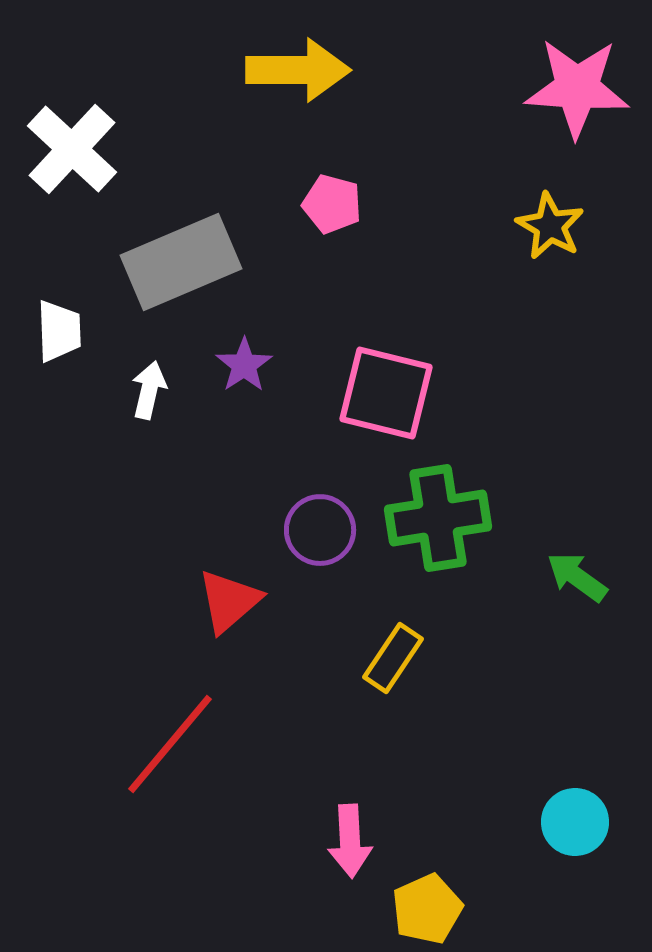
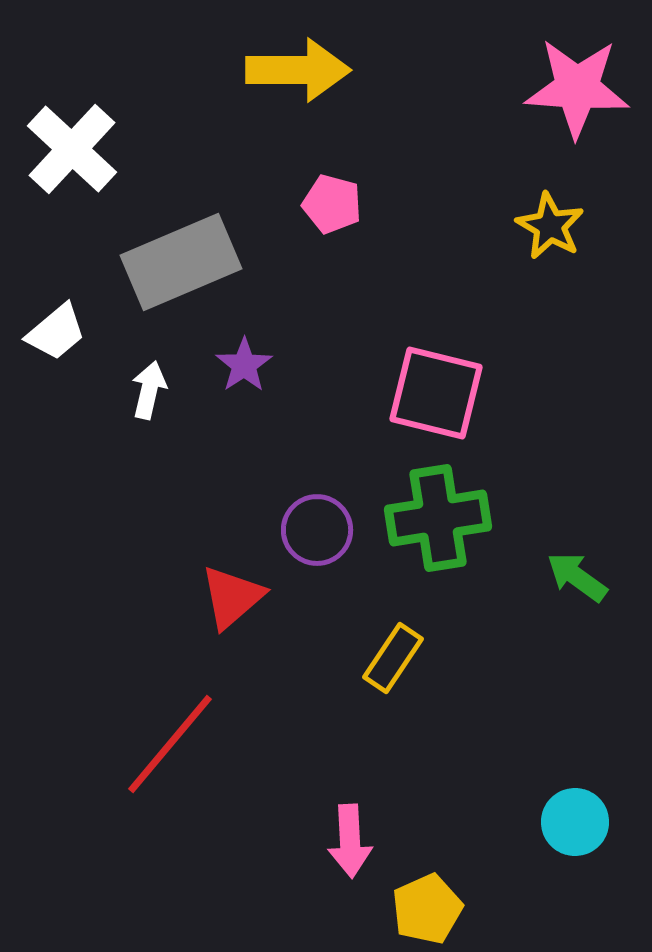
white trapezoid: moved 3 px left, 1 px down; rotated 52 degrees clockwise
pink square: moved 50 px right
purple circle: moved 3 px left
red triangle: moved 3 px right, 4 px up
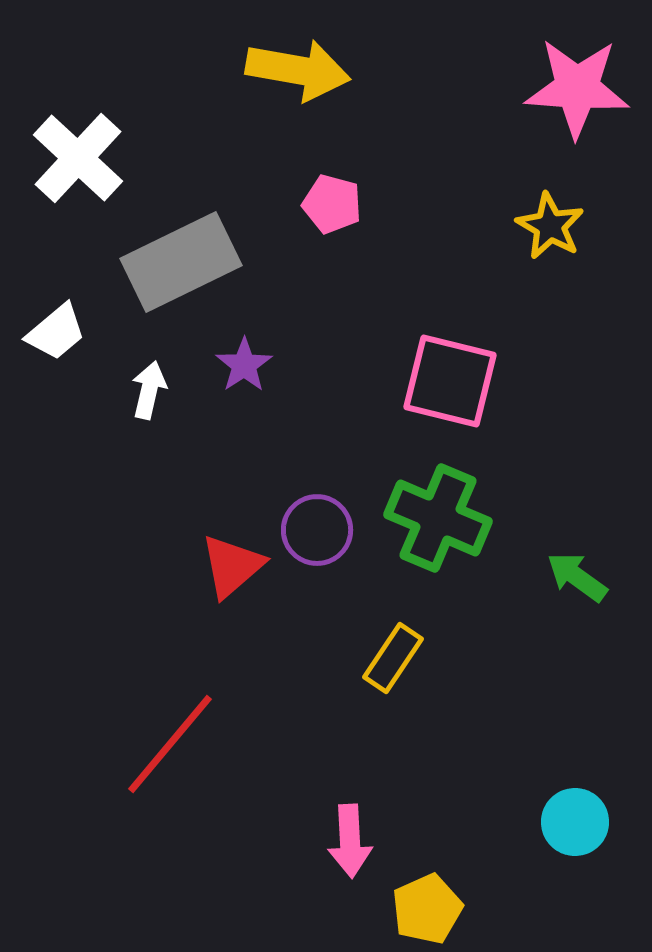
yellow arrow: rotated 10 degrees clockwise
white cross: moved 6 px right, 9 px down
gray rectangle: rotated 3 degrees counterclockwise
pink square: moved 14 px right, 12 px up
green cross: rotated 32 degrees clockwise
red triangle: moved 31 px up
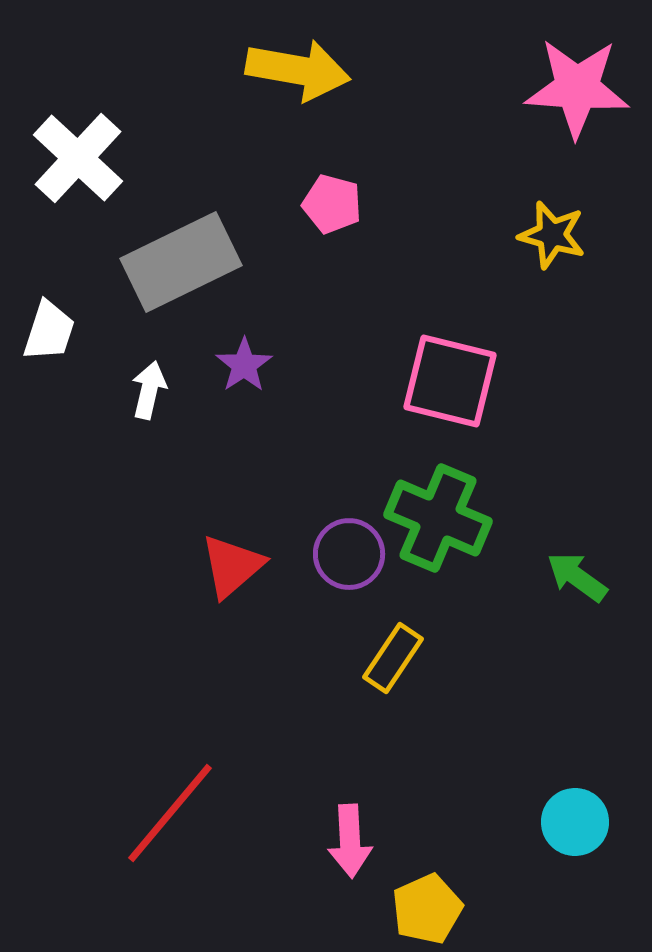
yellow star: moved 2 px right, 9 px down; rotated 14 degrees counterclockwise
white trapezoid: moved 7 px left, 1 px up; rotated 32 degrees counterclockwise
purple circle: moved 32 px right, 24 px down
red line: moved 69 px down
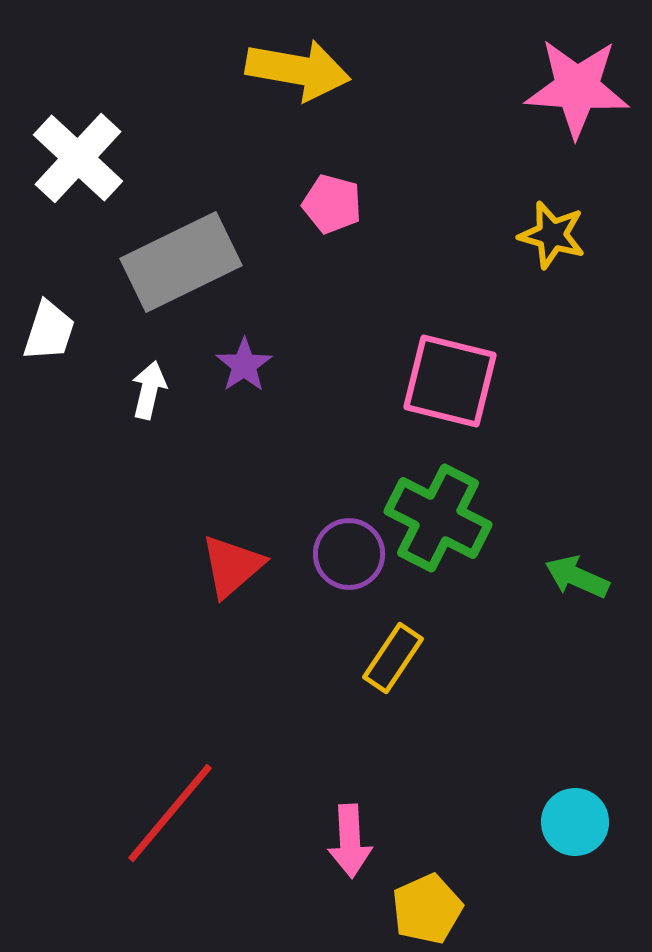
green cross: rotated 4 degrees clockwise
green arrow: rotated 12 degrees counterclockwise
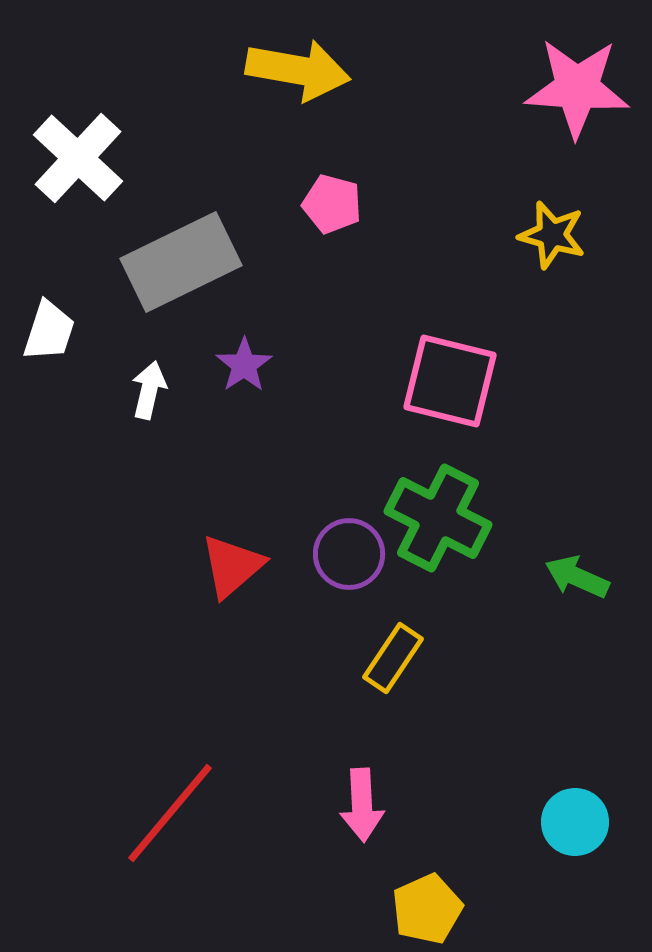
pink arrow: moved 12 px right, 36 px up
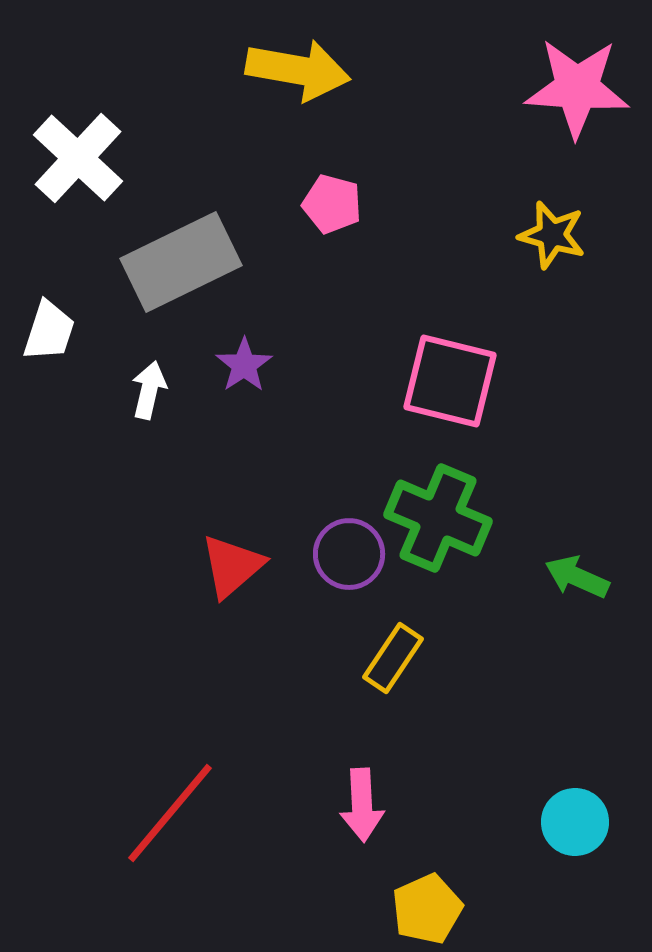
green cross: rotated 4 degrees counterclockwise
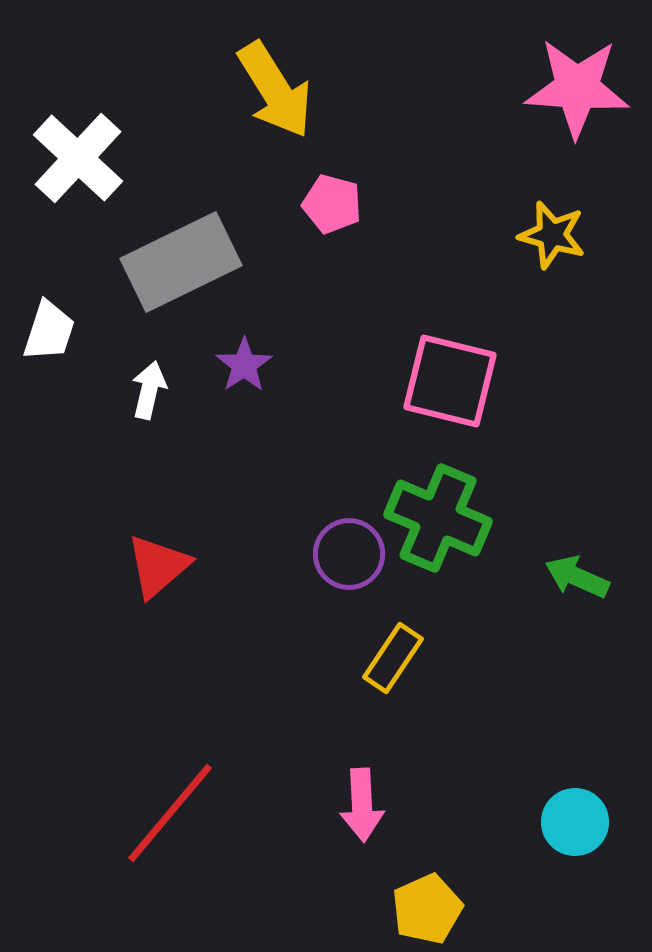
yellow arrow: moved 23 px left, 20 px down; rotated 48 degrees clockwise
red triangle: moved 74 px left
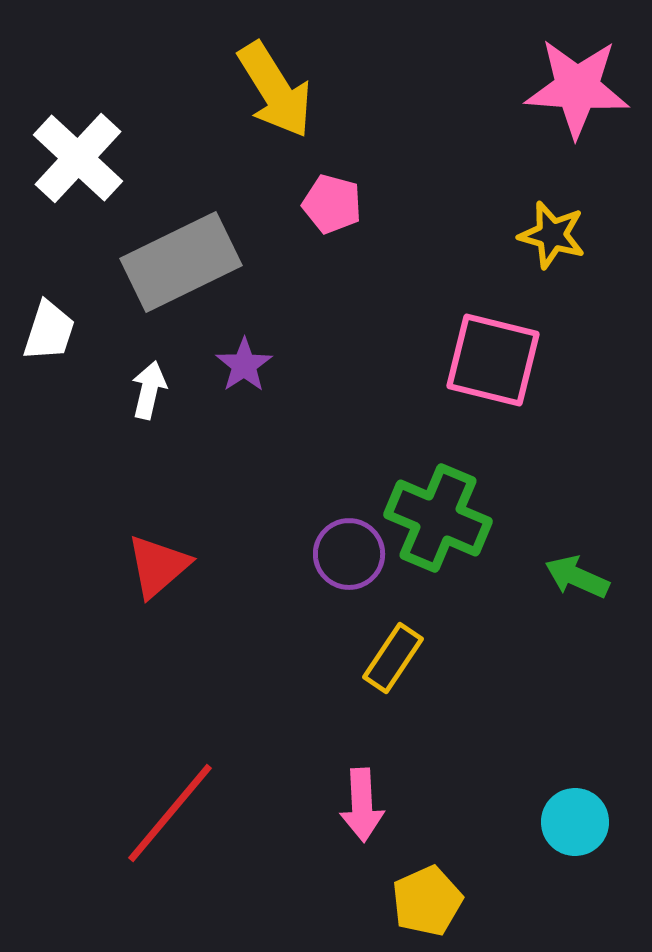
pink square: moved 43 px right, 21 px up
yellow pentagon: moved 8 px up
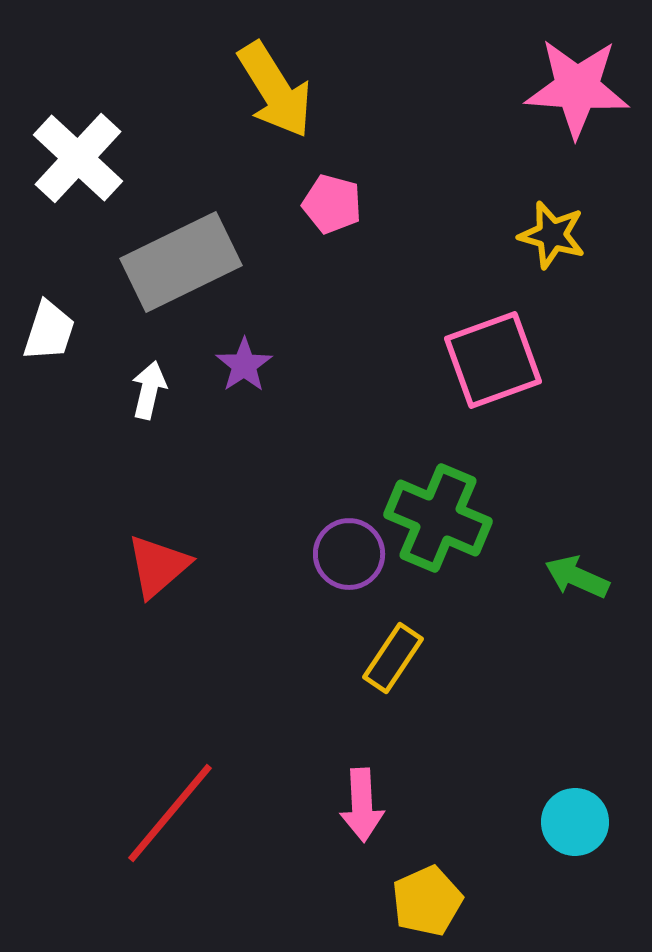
pink square: rotated 34 degrees counterclockwise
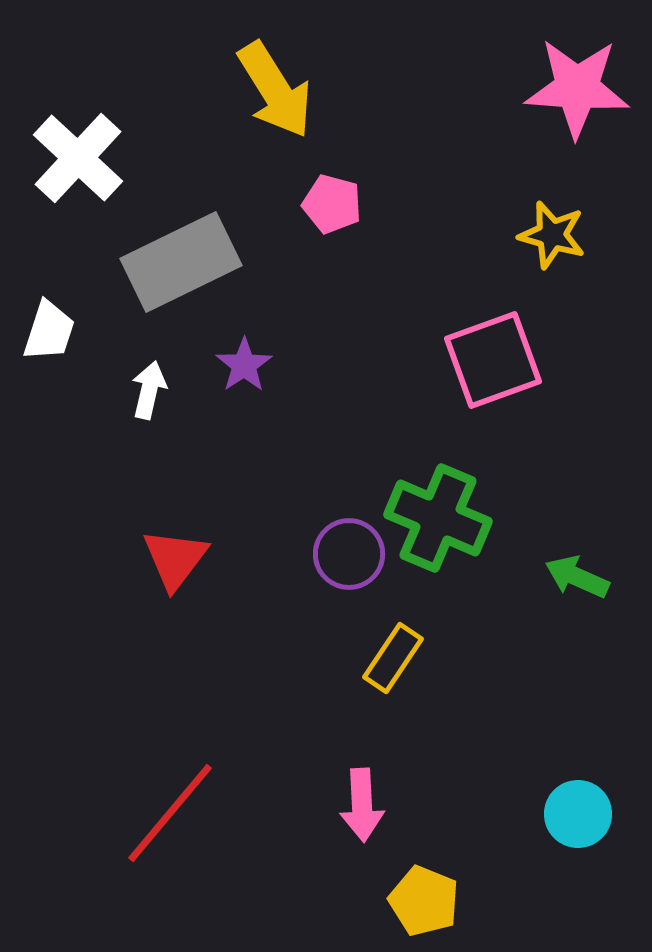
red triangle: moved 17 px right, 7 px up; rotated 12 degrees counterclockwise
cyan circle: moved 3 px right, 8 px up
yellow pentagon: moved 3 px left; rotated 26 degrees counterclockwise
